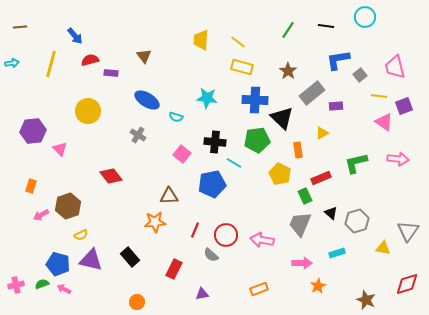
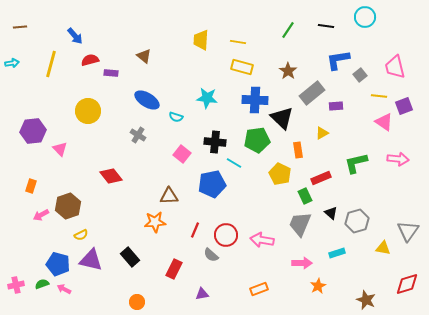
yellow line at (238, 42): rotated 28 degrees counterclockwise
brown triangle at (144, 56): rotated 14 degrees counterclockwise
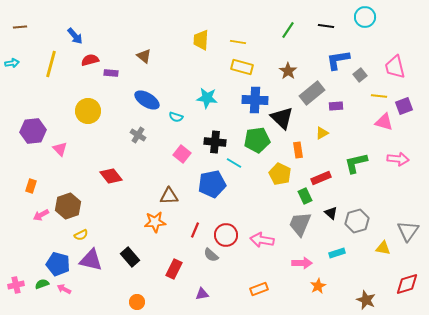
pink triangle at (384, 122): rotated 18 degrees counterclockwise
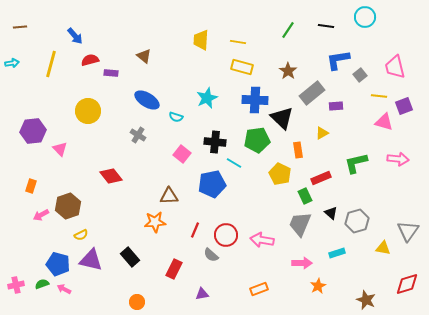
cyan star at (207, 98): rotated 30 degrees counterclockwise
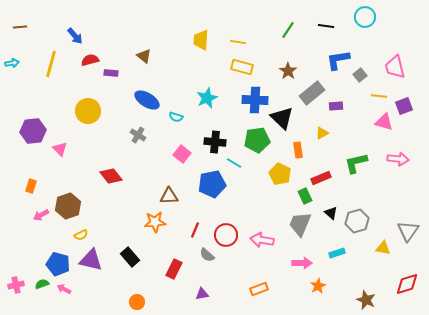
gray semicircle at (211, 255): moved 4 px left
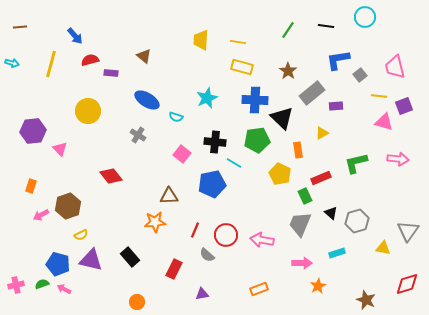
cyan arrow at (12, 63): rotated 24 degrees clockwise
